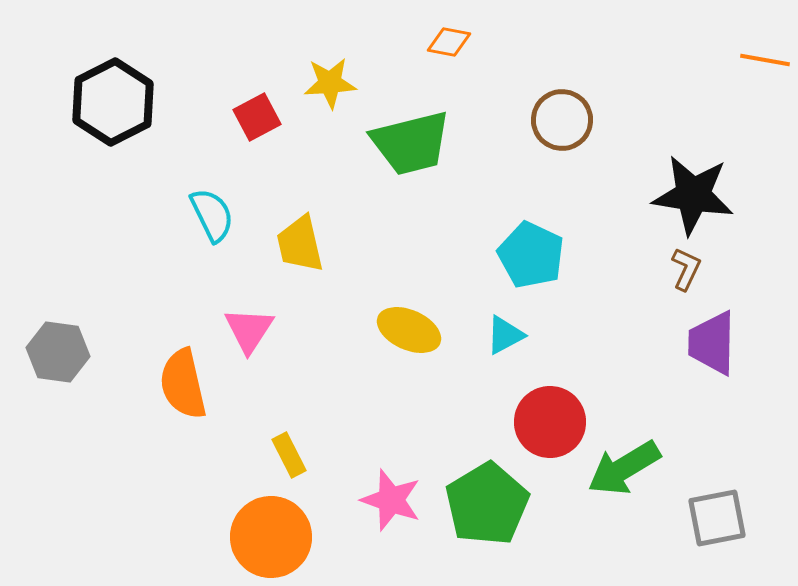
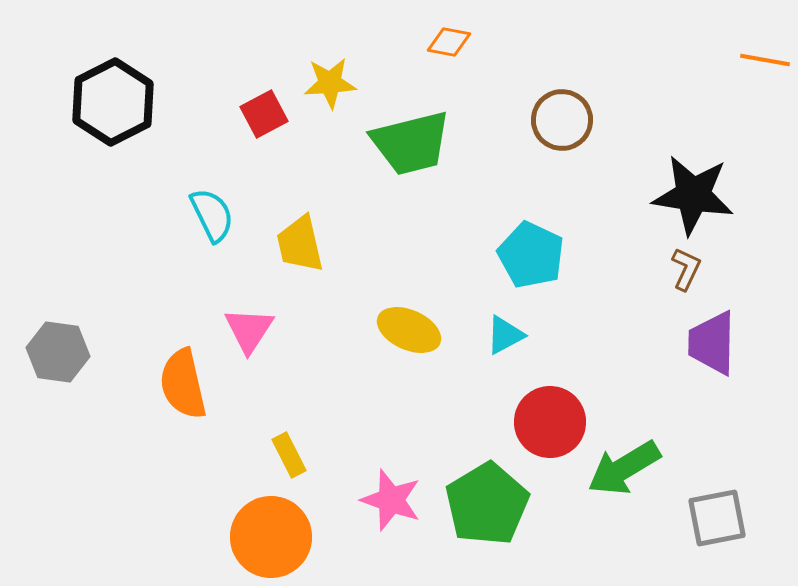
red square: moved 7 px right, 3 px up
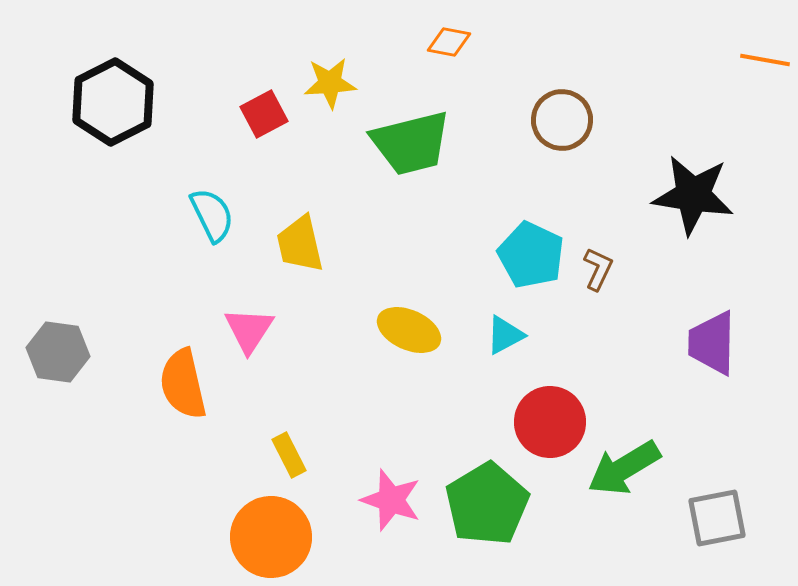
brown L-shape: moved 88 px left
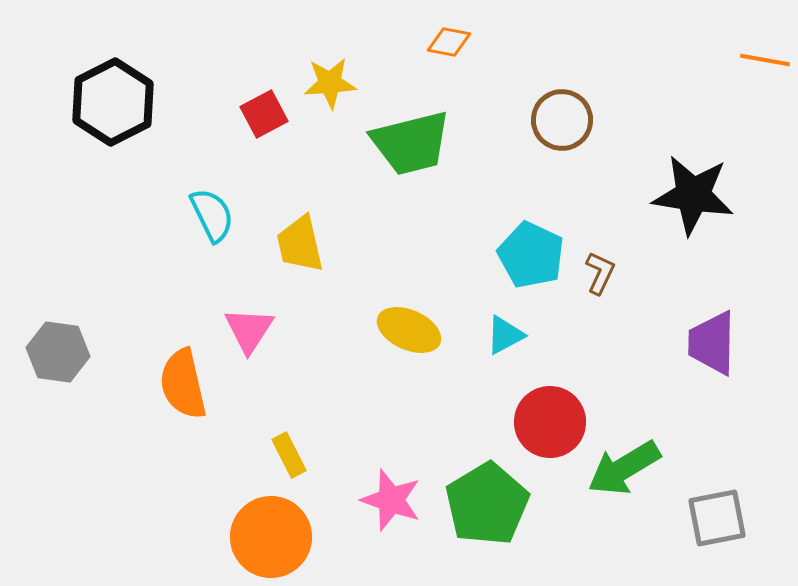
brown L-shape: moved 2 px right, 4 px down
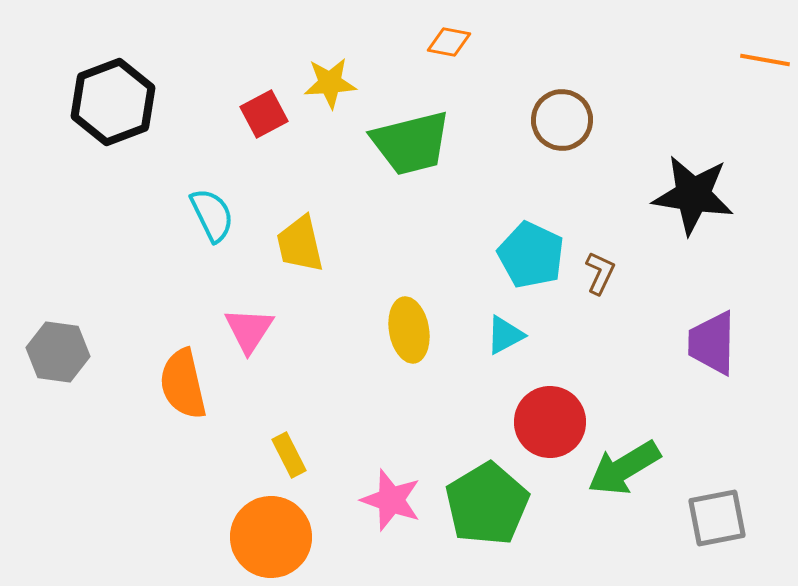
black hexagon: rotated 6 degrees clockwise
yellow ellipse: rotated 56 degrees clockwise
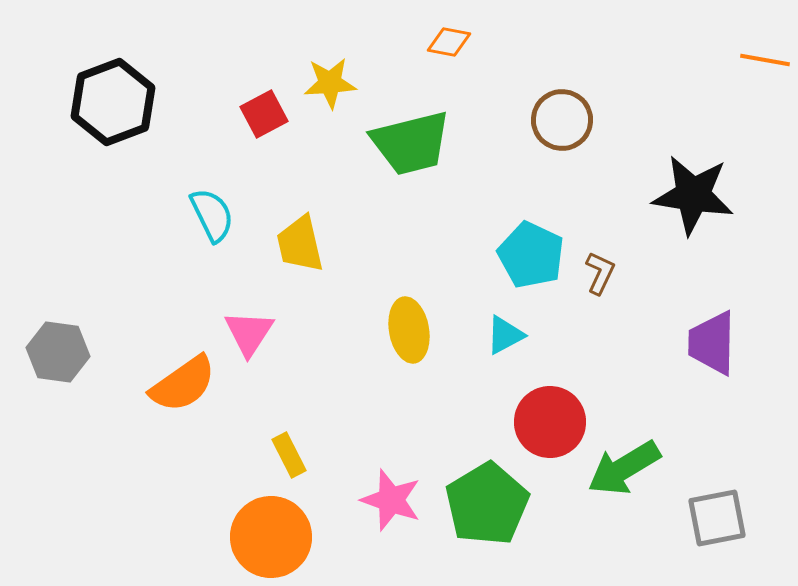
pink triangle: moved 3 px down
orange semicircle: rotated 112 degrees counterclockwise
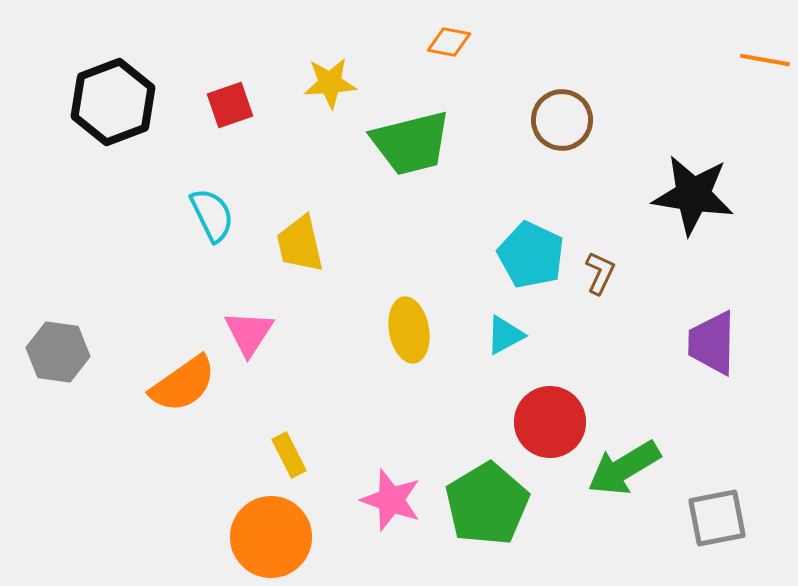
red square: moved 34 px left, 9 px up; rotated 9 degrees clockwise
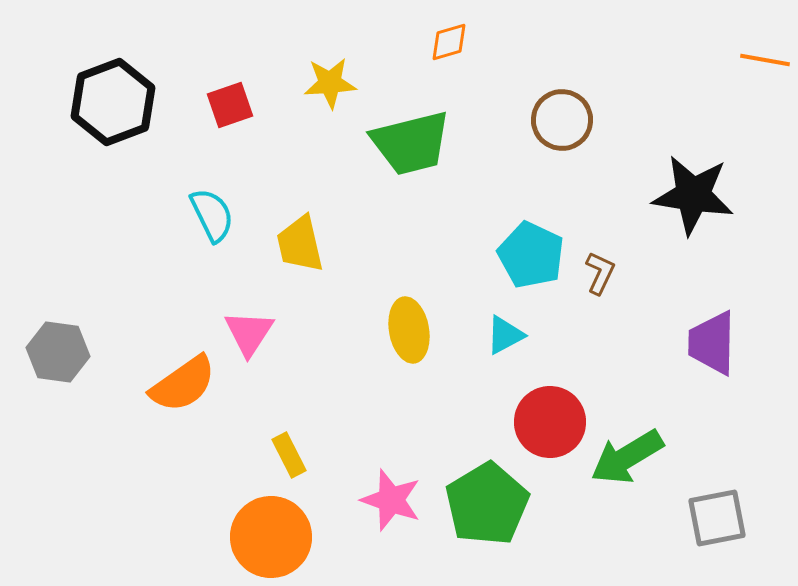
orange diamond: rotated 27 degrees counterclockwise
green arrow: moved 3 px right, 11 px up
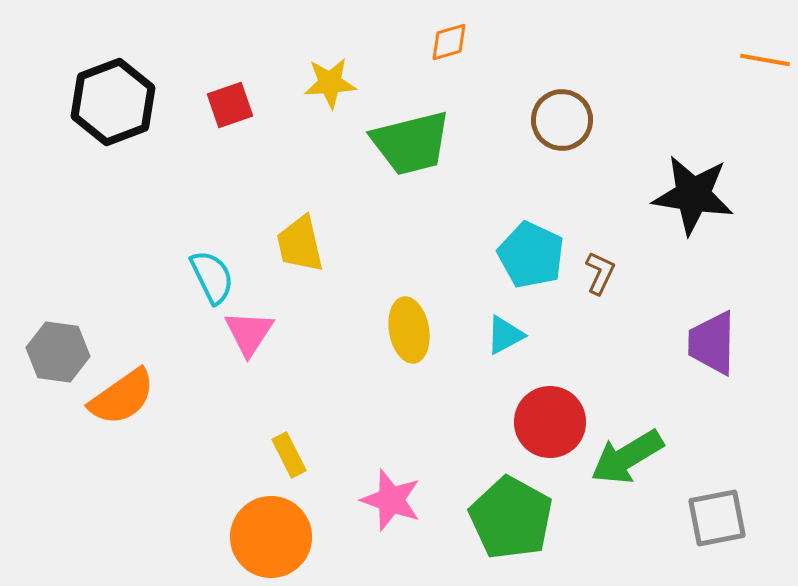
cyan semicircle: moved 62 px down
orange semicircle: moved 61 px left, 13 px down
green pentagon: moved 24 px right, 14 px down; rotated 12 degrees counterclockwise
